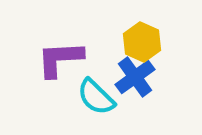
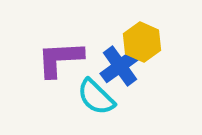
blue cross: moved 15 px left, 11 px up
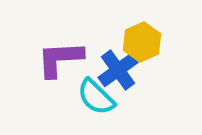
yellow hexagon: rotated 12 degrees clockwise
blue cross: moved 2 px left, 4 px down
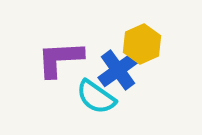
yellow hexagon: moved 2 px down
cyan semicircle: rotated 9 degrees counterclockwise
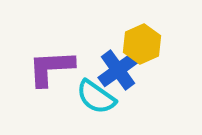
purple L-shape: moved 9 px left, 9 px down
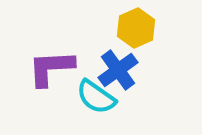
yellow hexagon: moved 6 px left, 16 px up
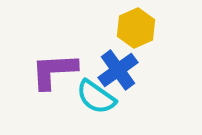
purple L-shape: moved 3 px right, 3 px down
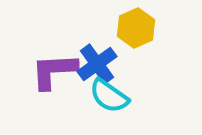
blue cross: moved 21 px left, 6 px up
cyan semicircle: moved 13 px right, 1 px up
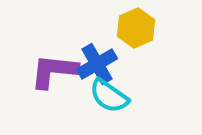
blue cross: rotated 6 degrees clockwise
purple L-shape: rotated 9 degrees clockwise
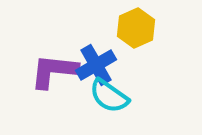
blue cross: moved 1 px left, 1 px down
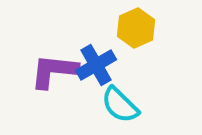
cyan semicircle: moved 11 px right, 9 px down; rotated 9 degrees clockwise
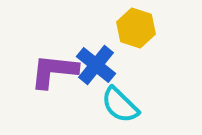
yellow hexagon: rotated 18 degrees counterclockwise
blue cross: rotated 21 degrees counterclockwise
